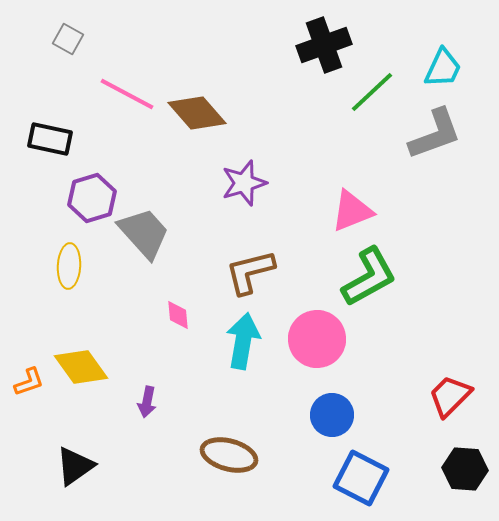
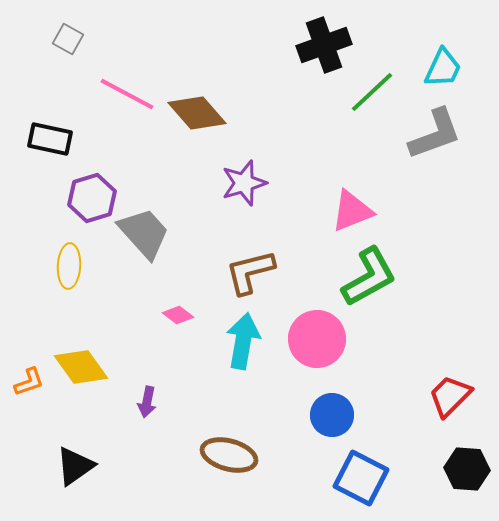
pink diamond: rotated 48 degrees counterclockwise
black hexagon: moved 2 px right
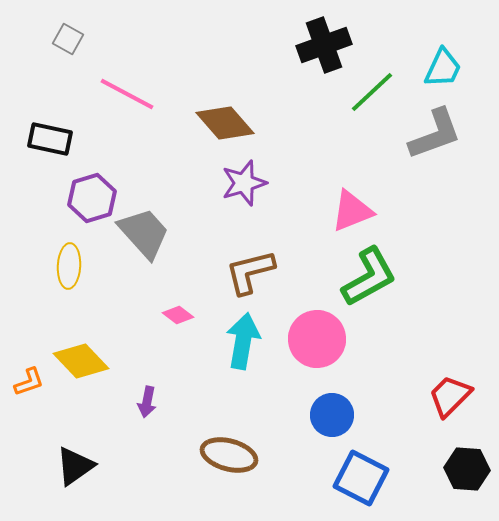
brown diamond: moved 28 px right, 10 px down
yellow diamond: moved 6 px up; rotated 8 degrees counterclockwise
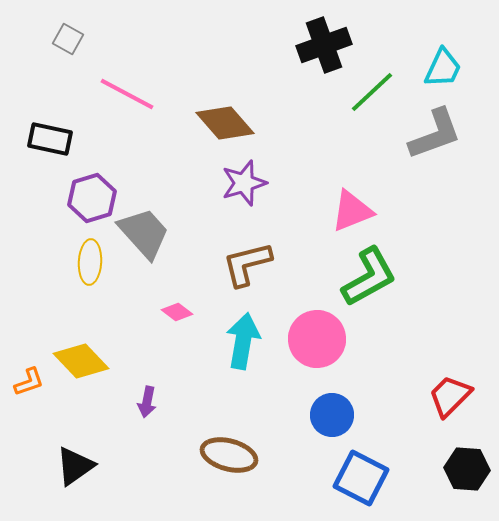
yellow ellipse: moved 21 px right, 4 px up
brown L-shape: moved 3 px left, 8 px up
pink diamond: moved 1 px left, 3 px up
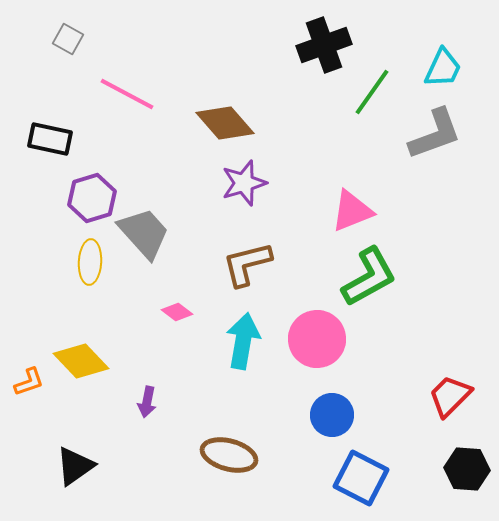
green line: rotated 12 degrees counterclockwise
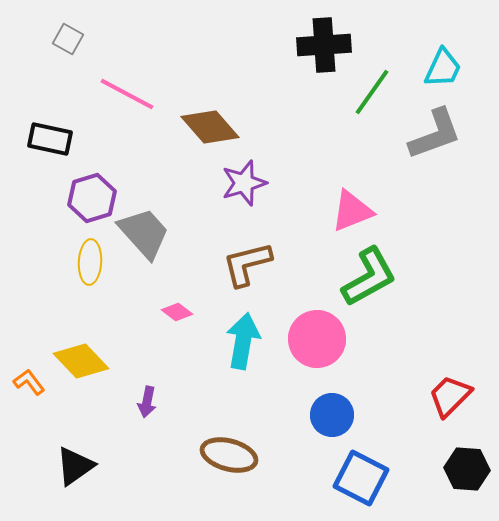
black cross: rotated 16 degrees clockwise
brown diamond: moved 15 px left, 4 px down
orange L-shape: rotated 108 degrees counterclockwise
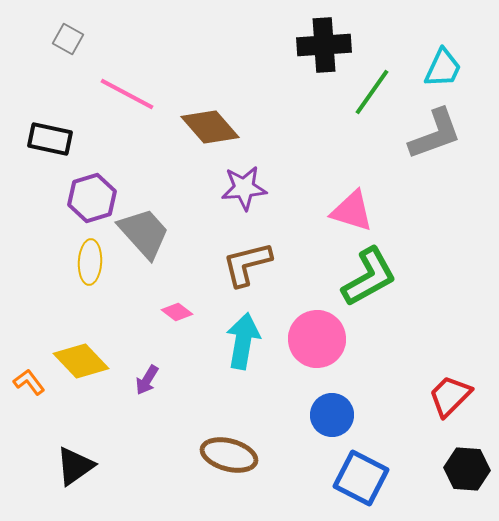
purple star: moved 5 px down; rotated 12 degrees clockwise
pink triangle: rotated 39 degrees clockwise
purple arrow: moved 22 px up; rotated 20 degrees clockwise
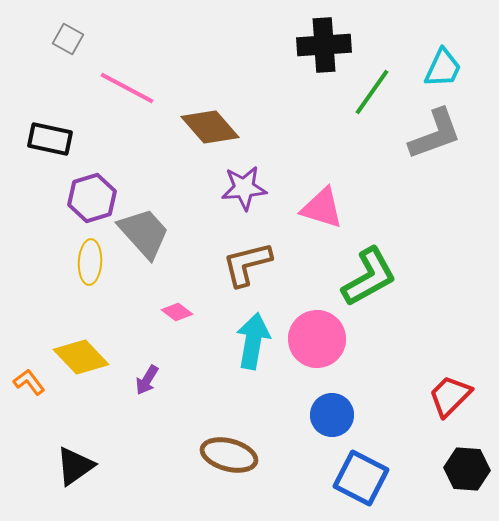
pink line: moved 6 px up
pink triangle: moved 30 px left, 3 px up
cyan arrow: moved 10 px right
yellow diamond: moved 4 px up
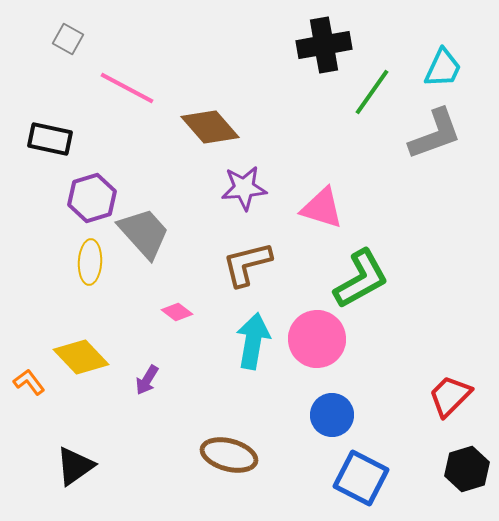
black cross: rotated 6 degrees counterclockwise
green L-shape: moved 8 px left, 2 px down
black hexagon: rotated 21 degrees counterclockwise
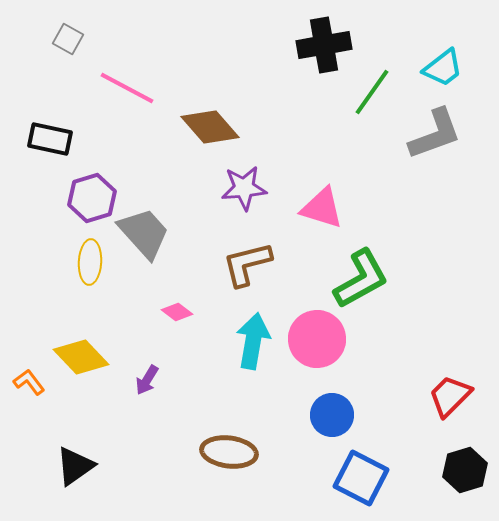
cyan trapezoid: rotated 27 degrees clockwise
brown ellipse: moved 3 px up; rotated 8 degrees counterclockwise
black hexagon: moved 2 px left, 1 px down
